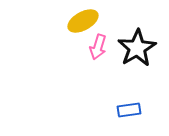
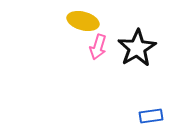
yellow ellipse: rotated 44 degrees clockwise
blue rectangle: moved 22 px right, 6 px down
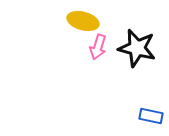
black star: rotated 27 degrees counterclockwise
blue rectangle: rotated 20 degrees clockwise
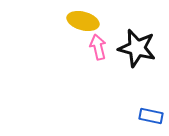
pink arrow: rotated 150 degrees clockwise
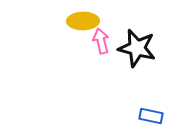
yellow ellipse: rotated 16 degrees counterclockwise
pink arrow: moved 3 px right, 6 px up
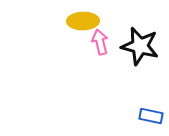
pink arrow: moved 1 px left, 1 px down
black star: moved 3 px right, 2 px up
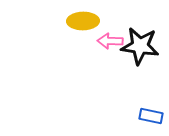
pink arrow: moved 10 px right, 1 px up; rotated 75 degrees counterclockwise
black star: rotated 6 degrees counterclockwise
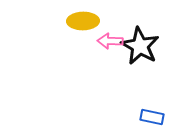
black star: rotated 21 degrees clockwise
blue rectangle: moved 1 px right, 1 px down
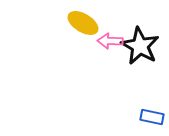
yellow ellipse: moved 2 px down; rotated 32 degrees clockwise
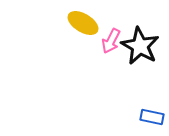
pink arrow: moved 1 px right; rotated 65 degrees counterclockwise
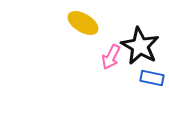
pink arrow: moved 16 px down
blue rectangle: moved 39 px up
